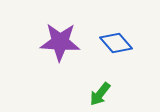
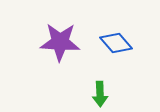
green arrow: rotated 40 degrees counterclockwise
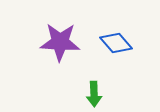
green arrow: moved 6 px left
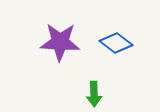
blue diamond: rotated 12 degrees counterclockwise
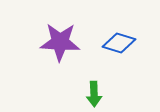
blue diamond: moved 3 px right; rotated 20 degrees counterclockwise
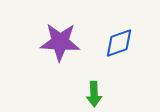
blue diamond: rotated 36 degrees counterclockwise
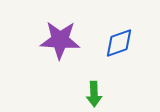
purple star: moved 2 px up
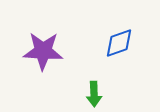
purple star: moved 17 px left, 11 px down
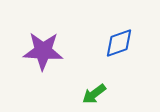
green arrow: rotated 55 degrees clockwise
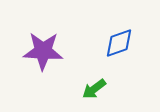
green arrow: moved 5 px up
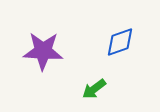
blue diamond: moved 1 px right, 1 px up
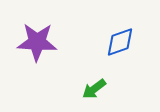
purple star: moved 6 px left, 9 px up
